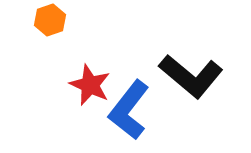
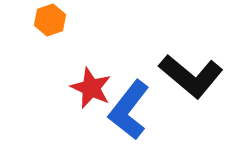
red star: moved 1 px right, 3 px down
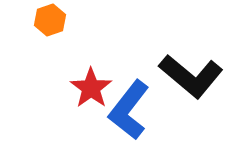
red star: rotated 12 degrees clockwise
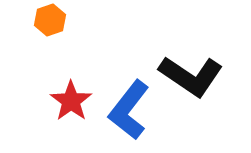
black L-shape: rotated 6 degrees counterclockwise
red star: moved 20 px left, 13 px down
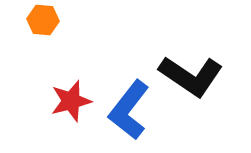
orange hexagon: moved 7 px left; rotated 24 degrees clockwise
red star: rotated 21 degrees clockwise
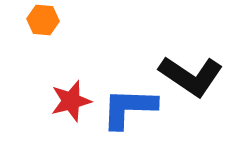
blue L-shape: moved 2 px up; rotated 54 degrees clockwise
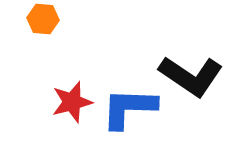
orange hexagon: moved 1 px up
red star: moved 1 px right, 1 px down
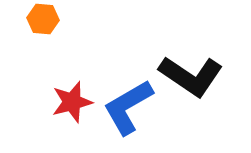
blue L-shape: moved 1 px left, 1 px up; rotated 32 degrees counterclockwise
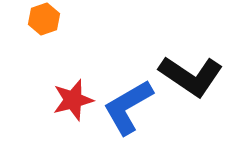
orange hexagon: moved 1 px right; rotated 24 degrees counterclockwise
red star: moved 1 px right, 2 px up
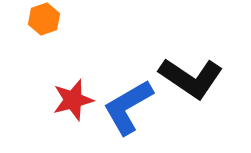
black L-shape: moved 2 px down
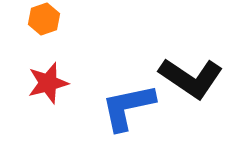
red star: moved 25 px left, 17 px up
blue L-shape: rotated 18 degrees clockwise
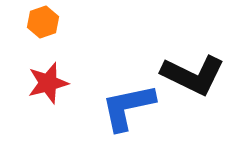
orange hexagon: moved 1 px left, 3 px down
black L-shape: moved 2 px right, 3 px up; rotated 8 degrees counterclockwise
